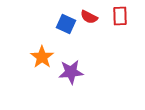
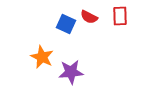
orange star: rotated 10 degrees counterclockwise
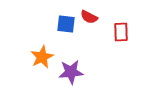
red rectangle: moved 1 px right, 16 px down
blue square: rotated 18 degrees counterclockwise
orange star: rotated 20 degrees clockwise
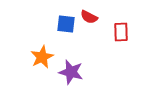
purple star: rotated 20 degrees clockwise
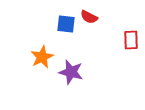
red rectangle: moved 10 px right, 8 px down
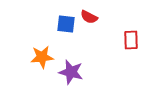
orange star: rotated 20 degrees clockwise
